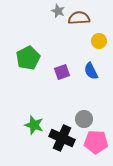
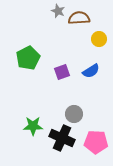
yellow circle: moved 2 px up
blue semicircle: rotated 96 degrees counterclockwise
gray circle: moved 10 px left, 5 px up
green star: moved 1 px left, 1 px down; rotated 18 degrees counterclockwise
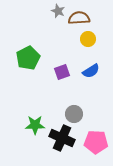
yellow circle: moved 11 px left
green star: moved 2 px right, 1 px up
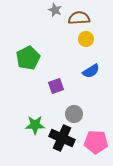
gray star: moved 3 px left, 1 px up
yellow circle: moved 2 px left
purple square: moved 6 px left, 14 px down
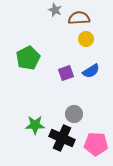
purple square: moved 10 px right, 13 px up
pink pentagon: moved 2 px down
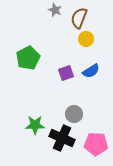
brown semicircle: rotated 65 degrees counterclockwise
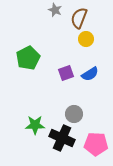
blue semicircle: moved 1 px left, 3 px down
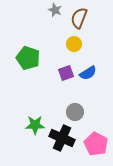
yellow circle: moved 12 px left, 5 px down
green pentagon: rotated 25 degrees counterclockwise
blue semicircle: moved 2 px left, 1 px up
gray circle: moved 1 px right, 2 px up
pink pentagon: rotated 25 degrees clockwise
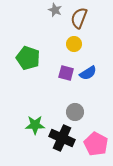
purple square: rotated 35 degrees clockwise
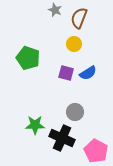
pink pentagon: moved 7 px down
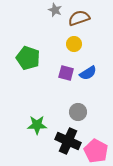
brown semicircle: rotated 50 degrees clockwise
gray circle: moved 3 px right
green star: moved 2 px right
black cross: moved 6 px right, 3 px down
